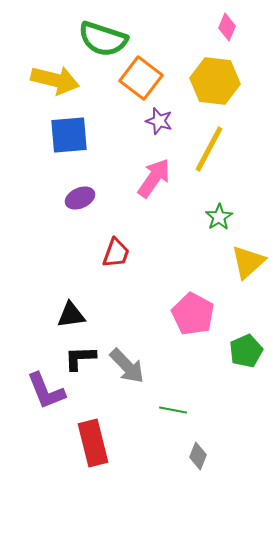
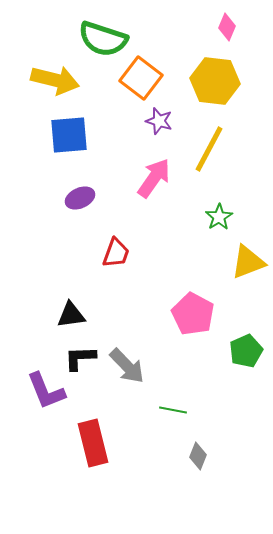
yellow triangle: rotated 21 degrees clockwise
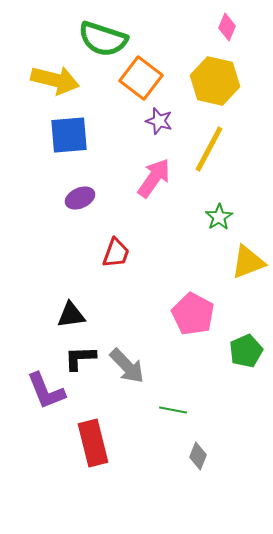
yellow hexagon: rotated 6 degrees clockwise
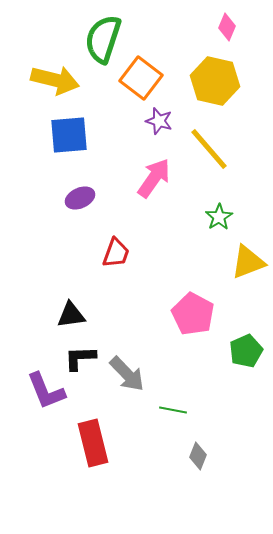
green semicircle: rotated 90 degrees clockwise
yellow line: rotated 69 degrees counterclockwise
gray arrow: moved 8 px down
